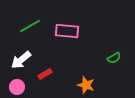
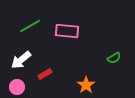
orange star: rotated 18 degrees clockwise
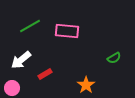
pink circle: moved 5 px left, 1 px down
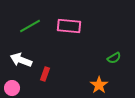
pink rectangle: moved 2 px right, 5 px up
white arrow: rotated 60 degrees clockwise
red rectangle: rotated 40 degrees counterclockwise
orange star: moved 13 px right
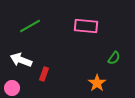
pink rectangle: moved 17 px right
green semicircle: rotated 24 degrees counterclockwise
red rectangle: moved 1 px left
orange star: moved 2 px left, 2 px up
